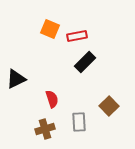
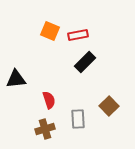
orange square: moved 2 px down
red rectangle: moved 1 px right, 1 px up
black triangle: rotated 20 degrees clockwise
red semicircle: moved 3 px left, 1 px down
gray rectangle: moved 1 px left, 3 px up
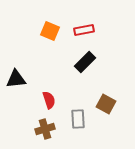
red rectangle: moved 6 px right, 5 px up
brown square: moved 3 px left, 2 px up; rotated 18 degrees counterclockwise
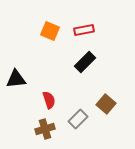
brown square: rotated 12 degrees clockwise
gray rectangle: rotated 48 degrees clockwise
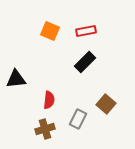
red rectangle: moved 2 px right, 1 px down
red semicircle: rotated 24 degrees clockwise
gray rectangle: rotated 18 degrees counterclockwise
